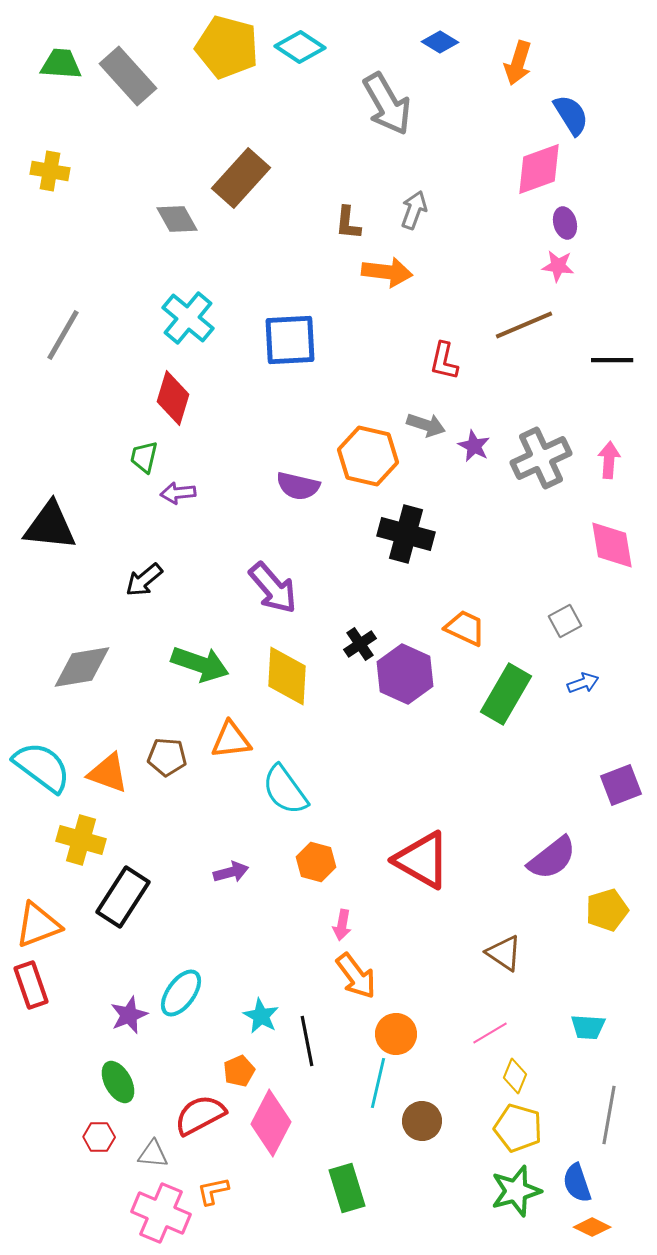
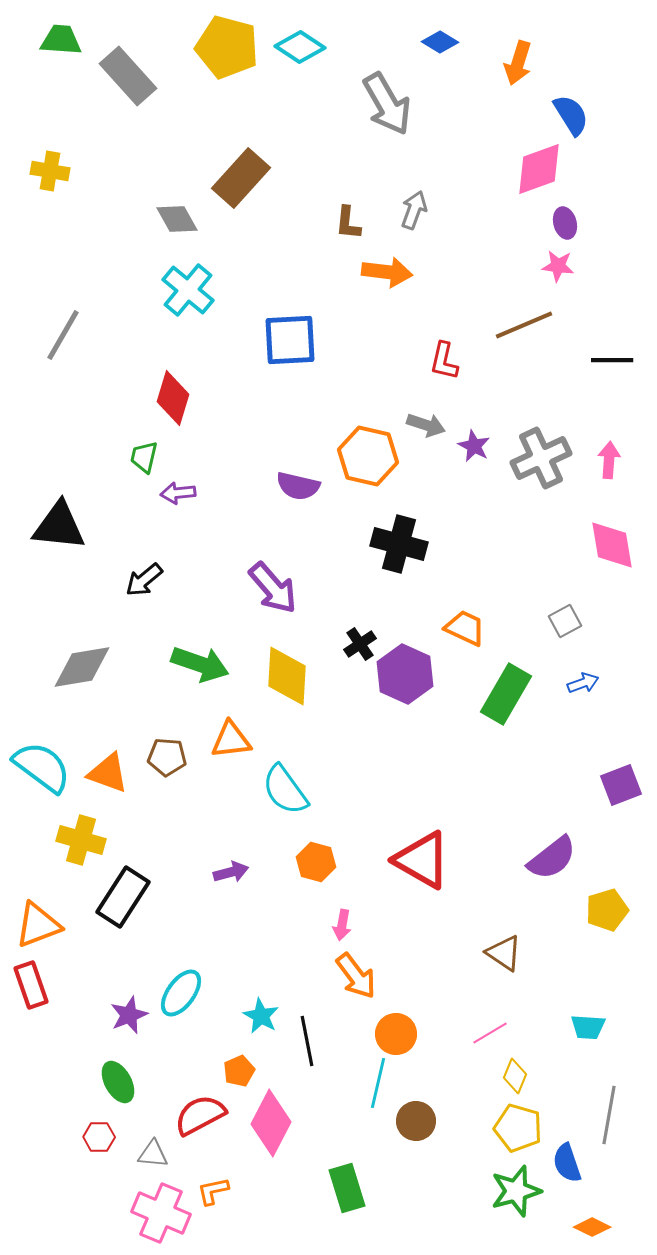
green trapezoid at (61, 64): moved 24 px up
cyan cross at (188, 318): moved 28 px up
black triangle at (50, 526): moved 9 px right
black cross at (406, 534): moved 7 px left, 10 px down
brown circle at (422, 1121): moved 6 px left
blue semicircle at (577, 1183): moved 10 px left, 20 px up
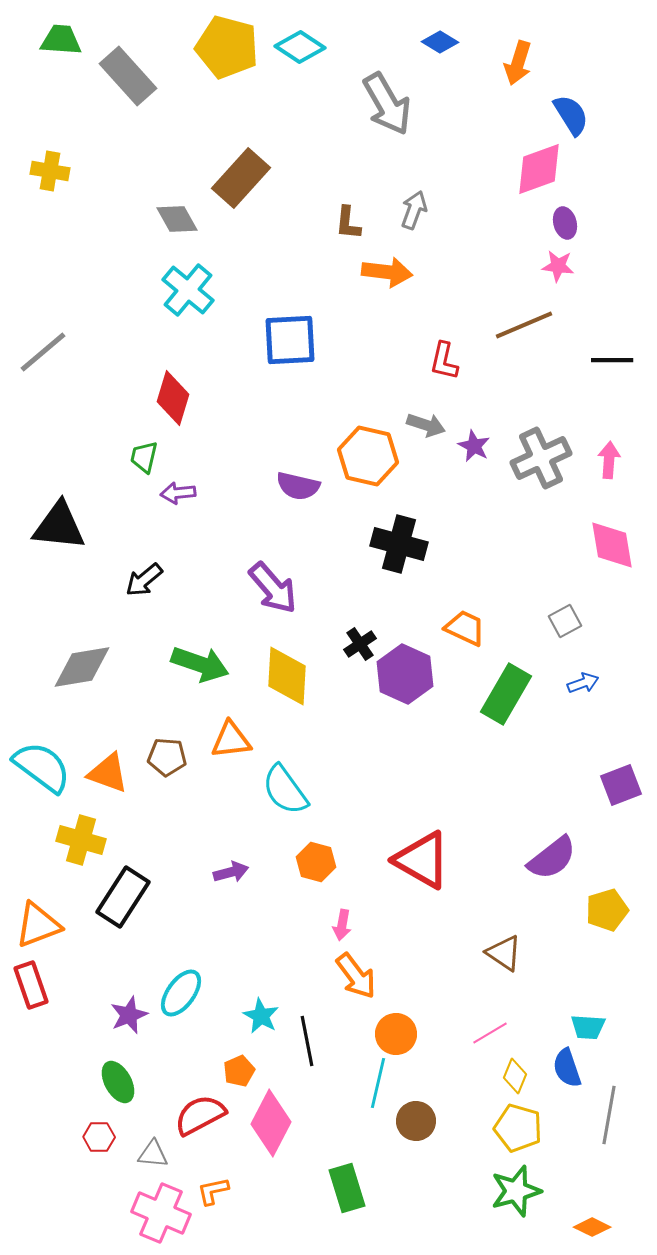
gray line at (63, 335): moved 20 px left, 17 px down; rotated 20 degrees clockwise
blue semicircle at (567, 1163): moved 95 px up
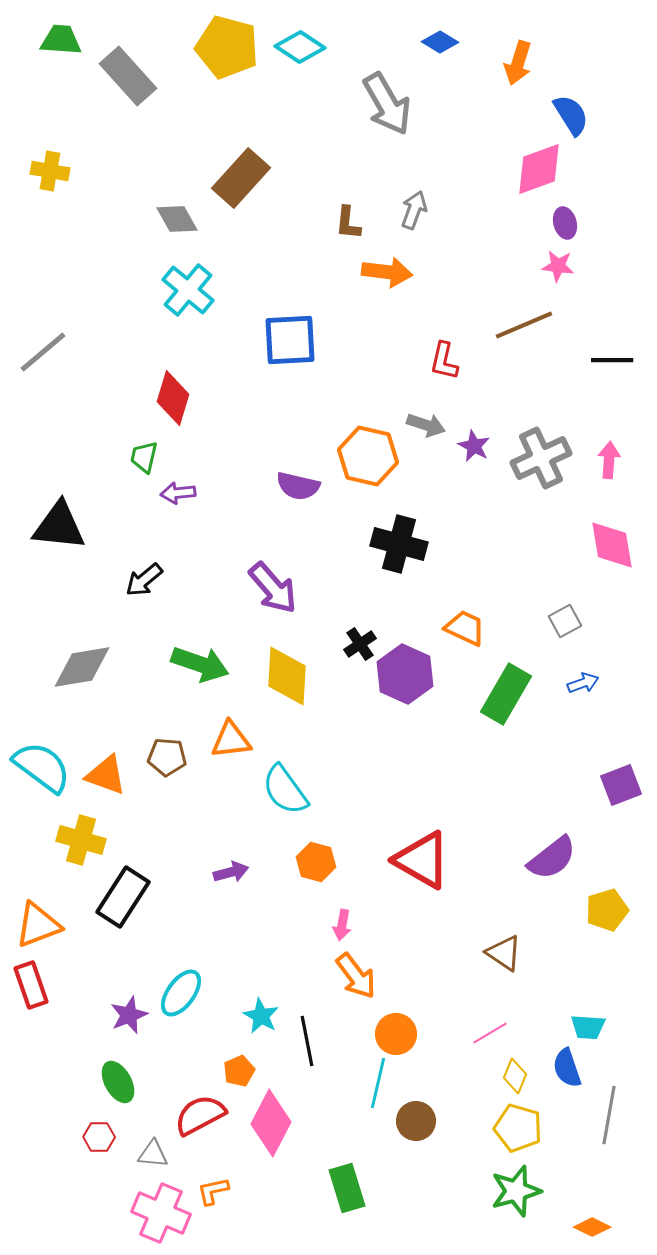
orange triangle at (108, 773): moved 2 px left, 2 px down
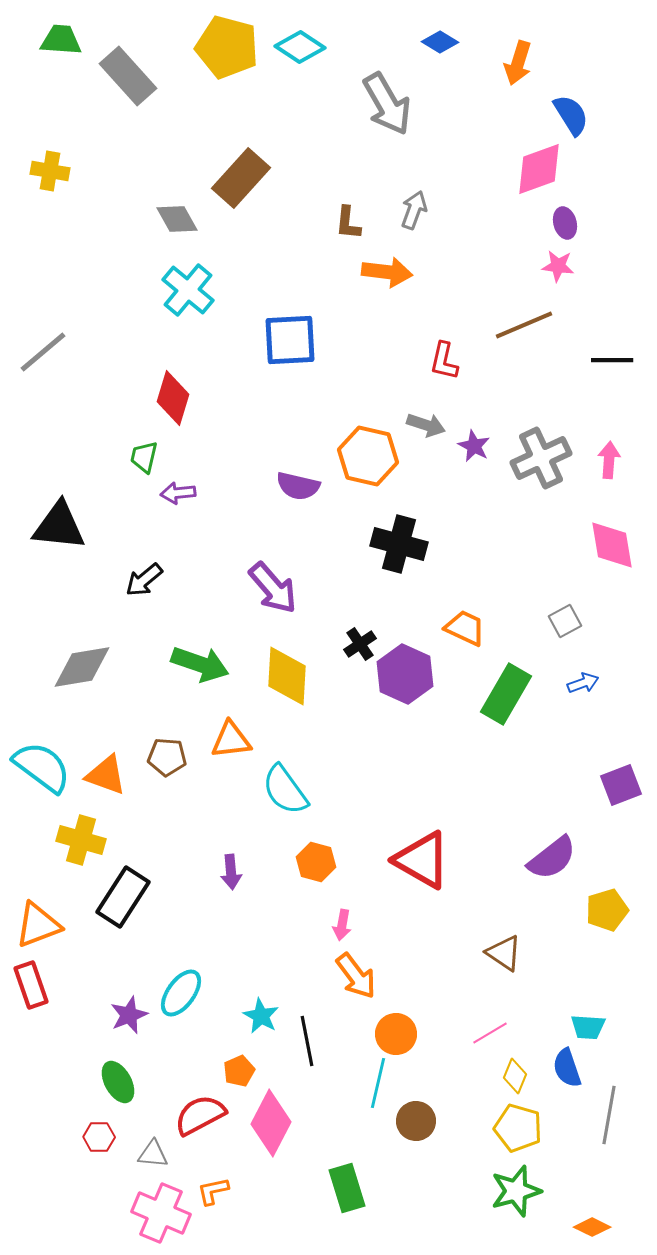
purple arrow at (231, 872): rotated 100 degrees clockwise
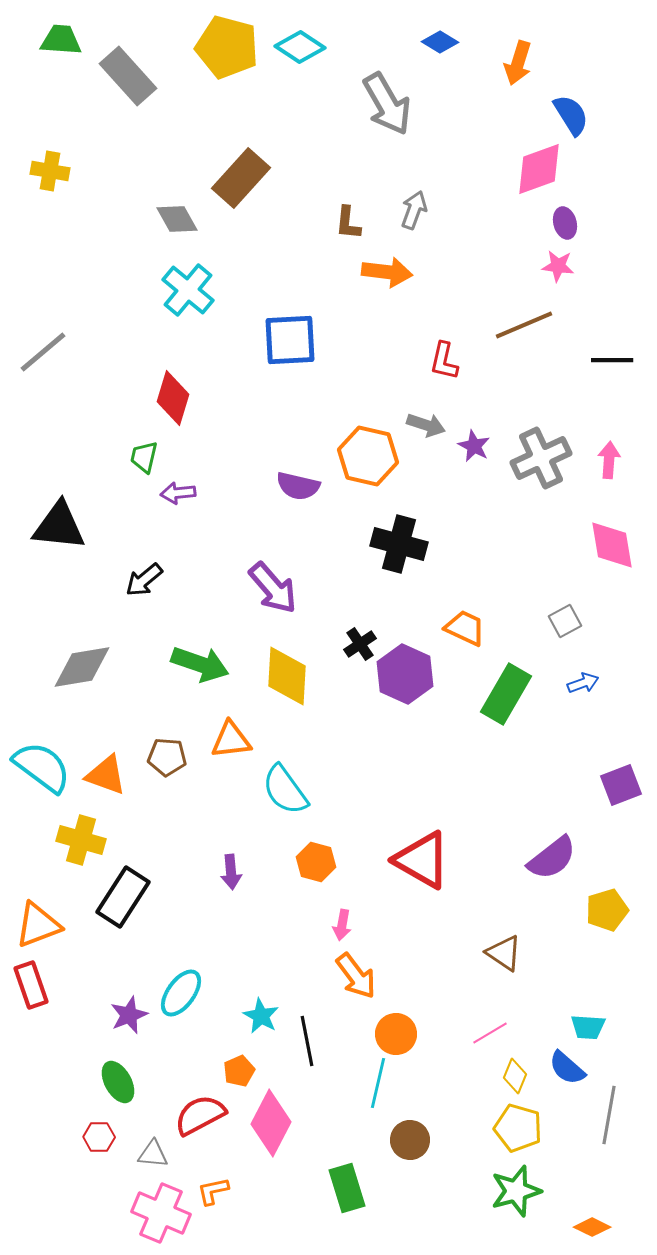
blue semicircle at (567, 1068): rotated 30 degrees counterclockwise
brown circle at (416, 1121): moved 6 px left, 19 px down
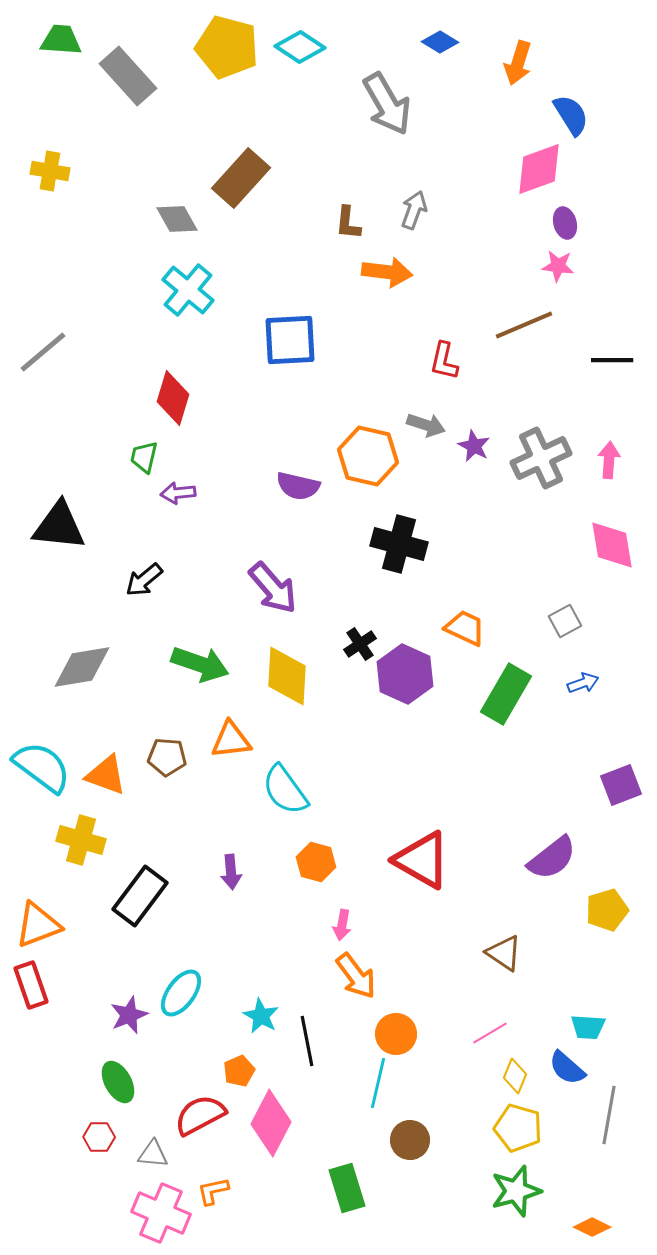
black rectangle at (123, 897): moved 17 px right, 1 px up; rotated 4 degrees clockwise
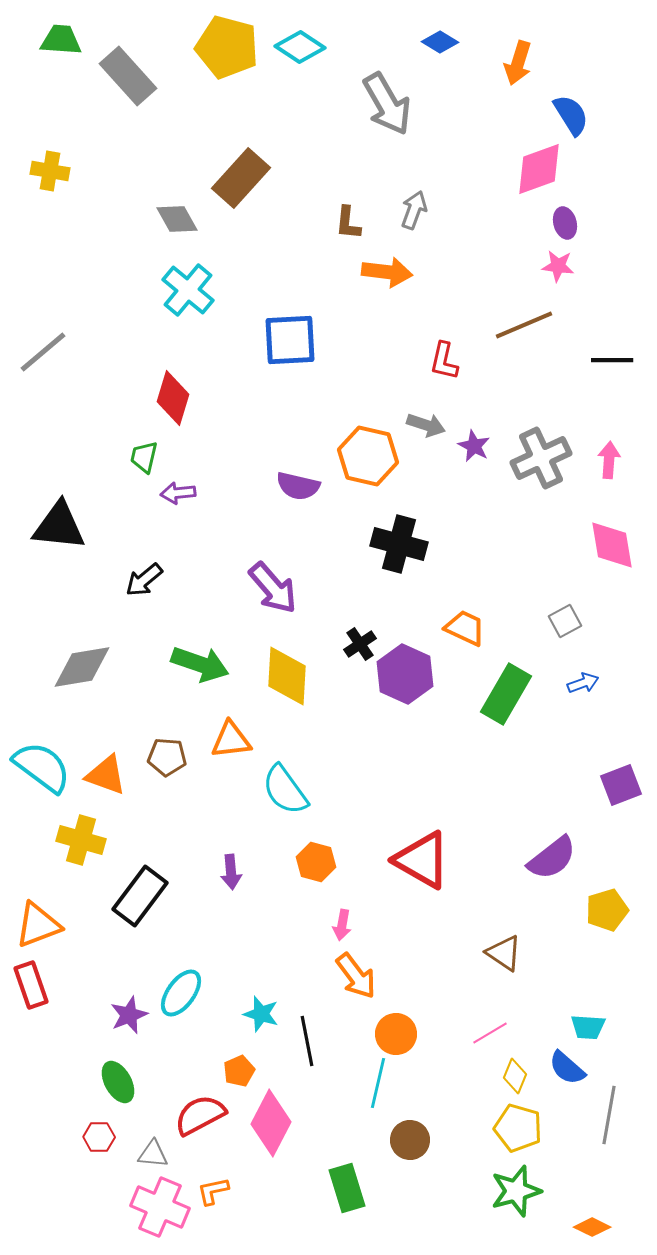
cyan star at (261, 1016): moved 2 px up; rotated 12 degrees counterclockwise
pink cross at (161, 1213): moved 1 px left, 6 px up
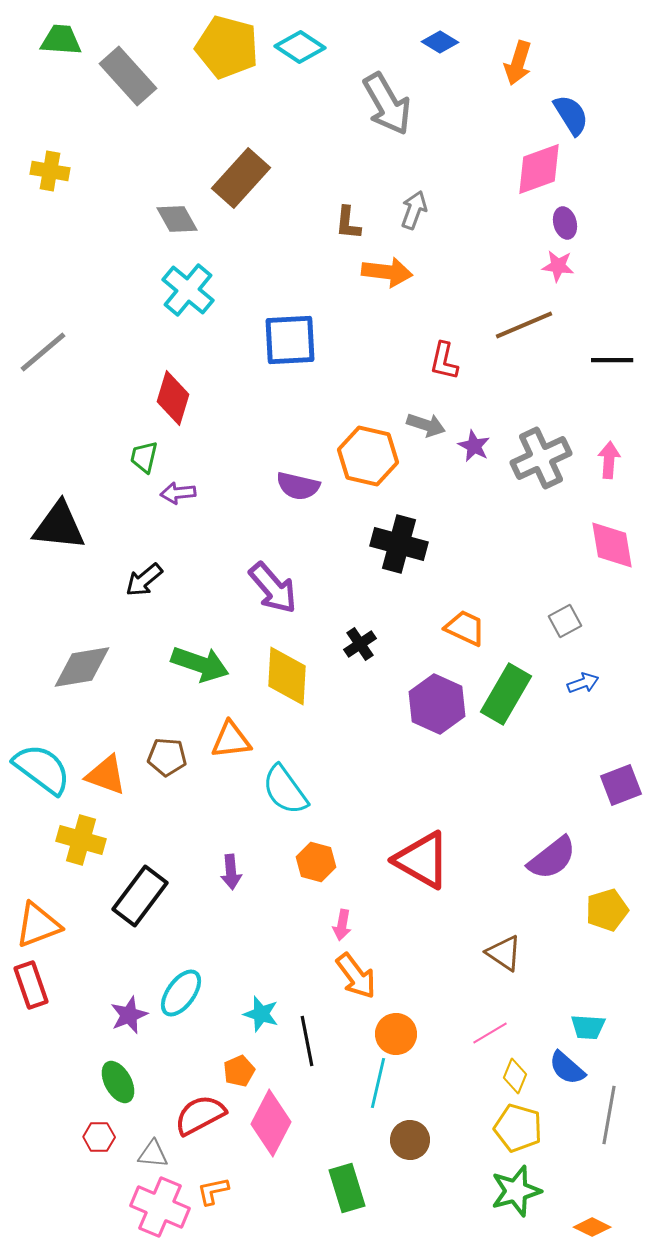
purple hexagon at (405, 674): moved 32 px right, 30 px down
cyan semicircle at (42, 767): moved 2 px down
